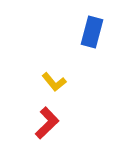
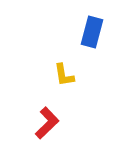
yellow L-shape: moved 10 px right, 7 px up; rotated 30 degrees clockwise
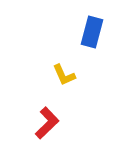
yellow L-shape: rotated 15 degrees counterclockwise
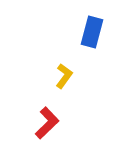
yellow L-shape: moved 1 px down; rotated 120 degrees counterclockwise
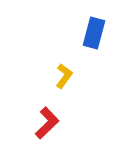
blue rectangle: moved 2 px right, 1 px down
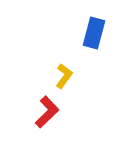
red L-shape: moved 11 px up
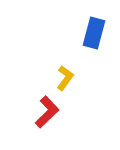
yellow L-shape: moved 1 px right, 2 px down
